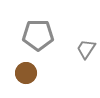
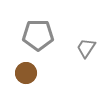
gray trapezoid: moved 1 px up
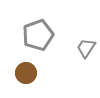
gray pentagon: rotated 20 degrees counterclockwise
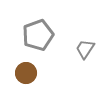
gray trapezoid: moved 1 px left, 1 px down
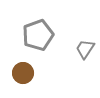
brown circle: moved 3 px left
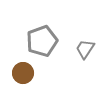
gray pentagon: moved 4 px right, 6 px down
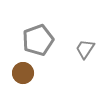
gray pentagon: moved 4 px left, 1 px up
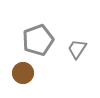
gray trapezoid: moved 8 px left
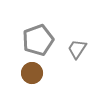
brown circle: moved 9 px right
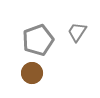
gray trapezoid: moved 17 px up
